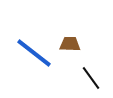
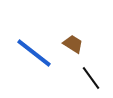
brown trapezoid: moved 3 px right; rotated 30 degrees clockwise
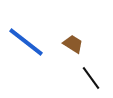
blue line: moved 8 px left, 11 px up
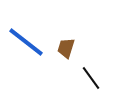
brown trapezoid: moved 7 px left, 4 px down; rotated 105 degrees counterclockwise
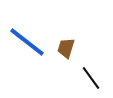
blue line: moved 1 px right
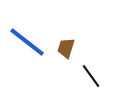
black line: moved 2 px up
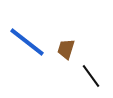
brown trapezoid: moved 1 px down
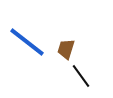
black line: moved 10 px left
